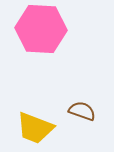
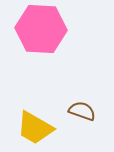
yellow trapezoid: rotated 9 degrees clockwise
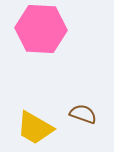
brown semicircle: moved 1 px right, 3 px down
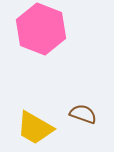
pink hexagon: rotated 18 degrees clockwise
